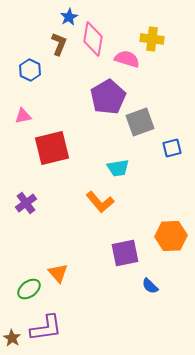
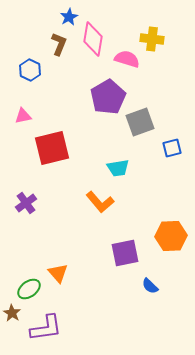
brown star: moved 25 px up
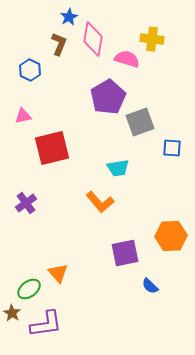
blue square: rotated 18 degrees clockwise
purple L-shape: moved 4 px up
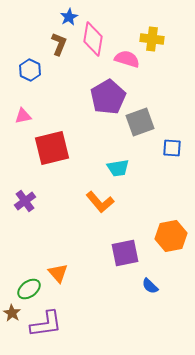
purple cross: moved 1 px left, 2 px up
orange hexagon: rotated 8 degrees counterclockwise
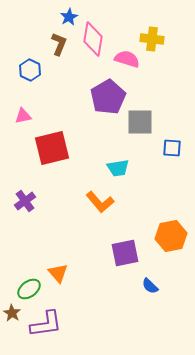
gray square: rotated 20 degrees clockwise
